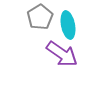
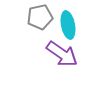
gray pentagon: rotated 20 degrees clockwise
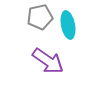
purple arrow: moved 14 px left, 7 px down
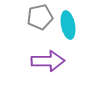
purple arrow: rotated 36 degrees counterclockwise
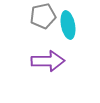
gray pentagon: moved 3 px right, 1 px up
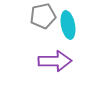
purple arrow: moved 7 px right
